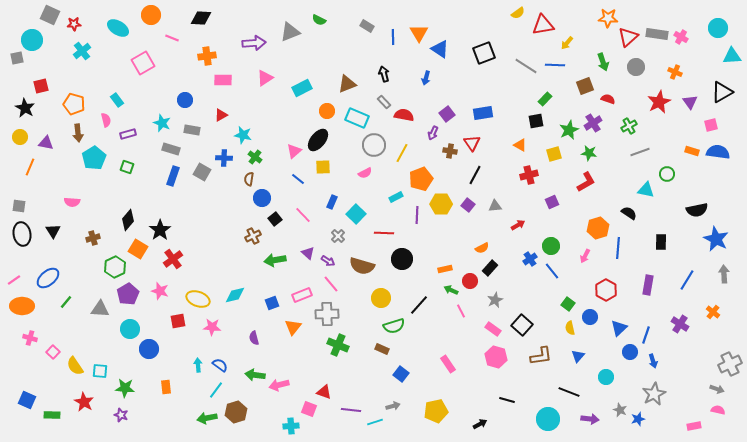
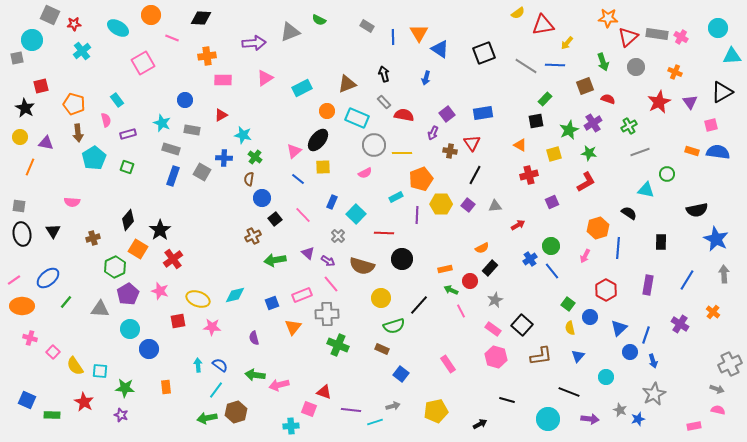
yellow line at (402, 153): rotated 60 degrees clockwise
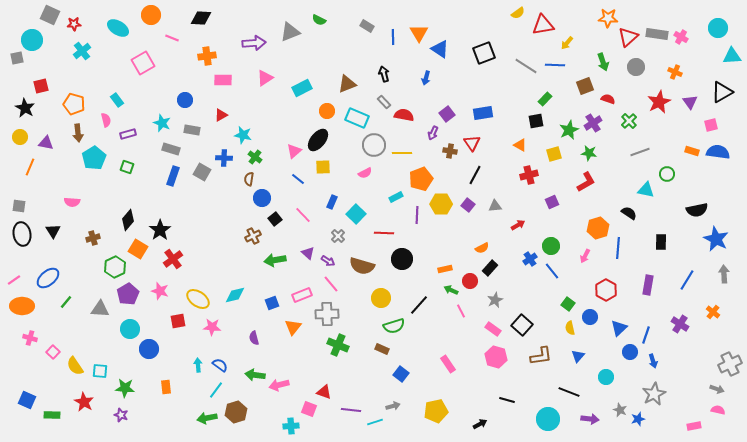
green cross at (629, 126): moved 5 px up; rotated 14 degrees counterclockwise
yellow ellipse at (198, 299): rotated 15 degrees clockwise
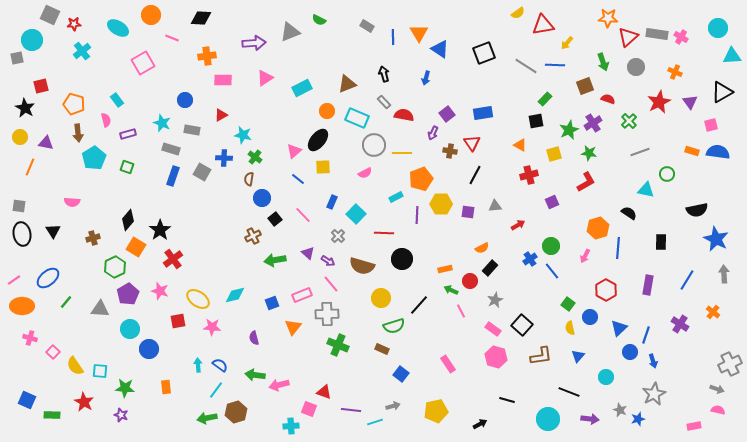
purple square at (468, 205): moved 7 px down; rotated 32 degrees counterclockwise
orange square at (138, 249): moved 2 px left, 2 px up
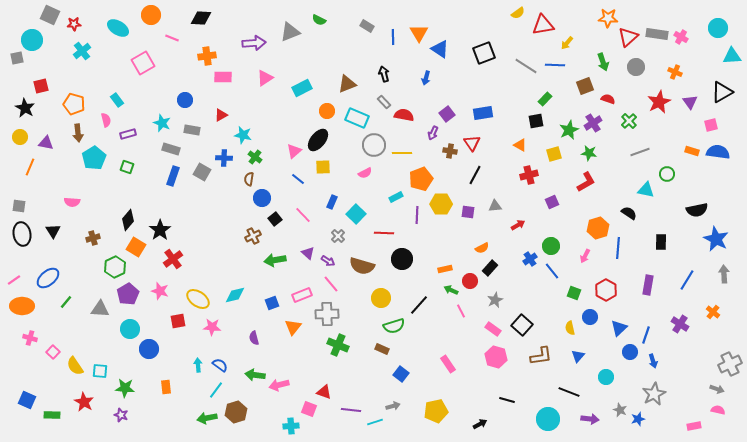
pink rectangle at (223, 80): moved 3 px up
green square at (568, 304): moved 6 px right, 11 px up; rotated 16 degrees counterclockwise
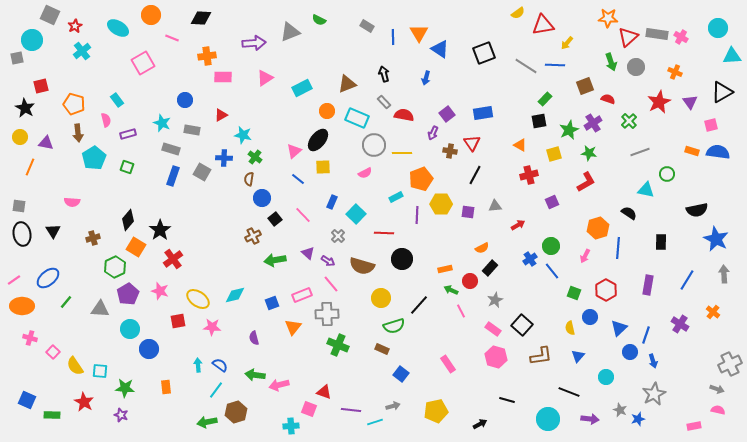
red star at (74, 24): moved 1 px right, 2 px down; rotated 24 degrees counterclockwise
green arrow at (603, 62): moved 8 px right
black square at (536, 121): moved 3 px right
green arrow at (207, 418): moved 4 px down
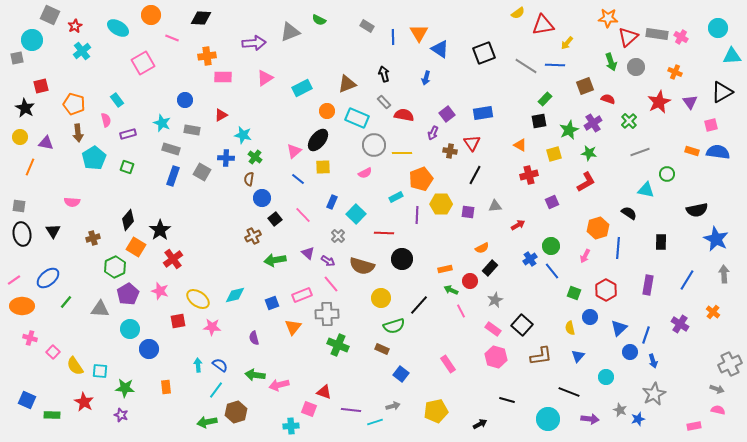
blue cross at (224, 158): moved 2 px right
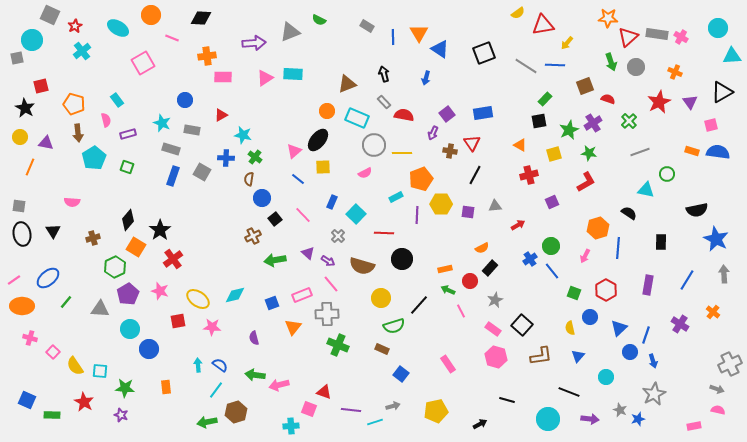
cyan rectangle at (302, 88): moved 9 px left, 14 px up; rotated 30 degrees clockwise
green arrow at (451, 290): moved 3 px left
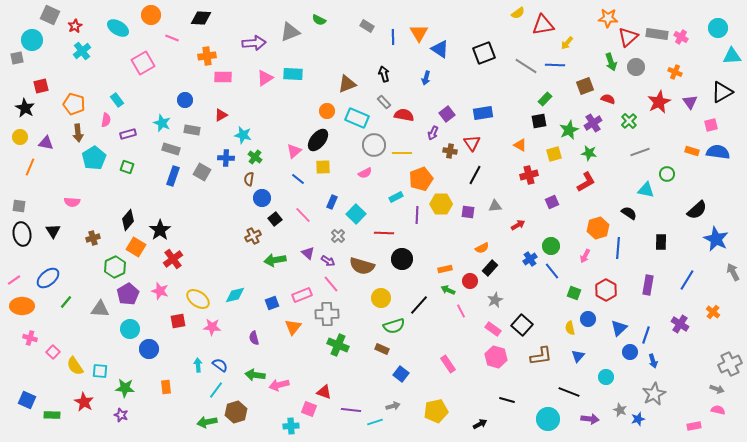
pink semicircle at (106, 120): rotated 24 degrees clockwise
black semicircle at (697, 210): rotated 30 degrees counterclockwise
gray arrow at (724, 274): moved 9 px right, 2 px up; rotated 24 degrees counterclockwise
blue circle at (590, 317): moved 2 px left, 2 px down
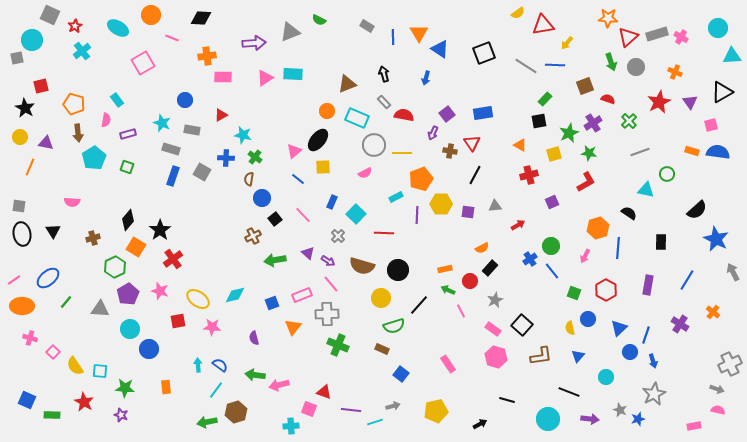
gray rectangle at (657, 34): rotated 25 degrees counterclockwise
green star at (569, 130): moved 3 px down
black circle at (402, 259): moved 4 px left, 11 px down
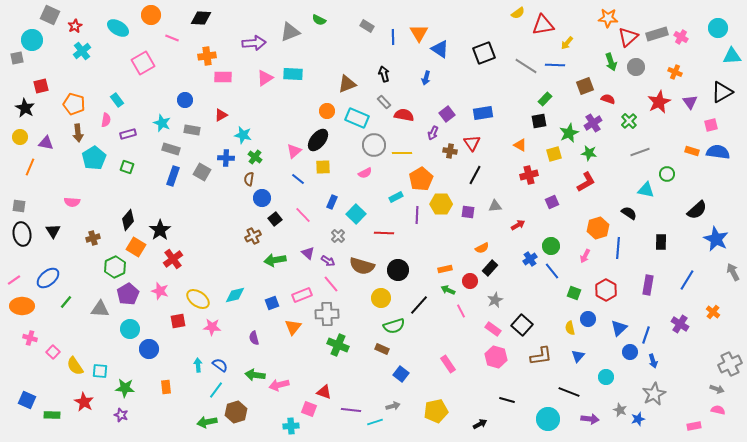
orange pentagon at (421, 179): rotated 10 degrees counterclockwise
